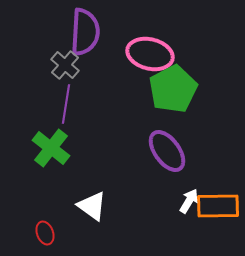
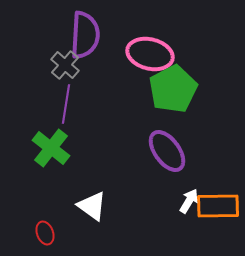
purple semicircle: moved 3 px down
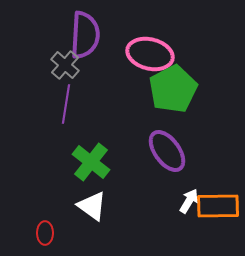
green cross: moved 40 px right, 14 px down
red ellipse: rotated 20 degrees clockwise
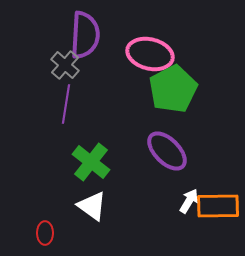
purple ellipse: rotated 9 degrees counterclockwise
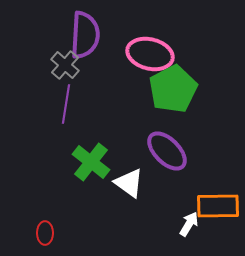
white arrow: moved 23 px down
white triangle: moved 37 px right, 23 px up
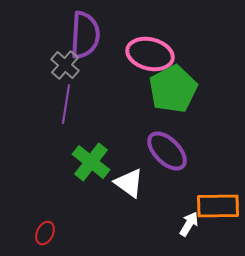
red ellipse: rotated 25 degrees clockwise
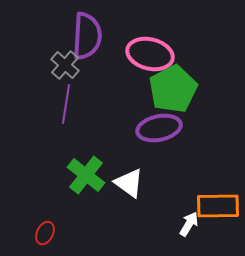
purple semicircle: moved 2 px right, 1 px down
purple ellipse: moved 8 px left, 23 px up; rotated 57 degrees counterclockwise
green cross: moved 5 px left, 13 px down
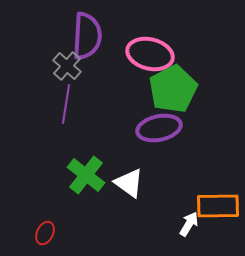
gray cross: moved 2 px right, 1 px down
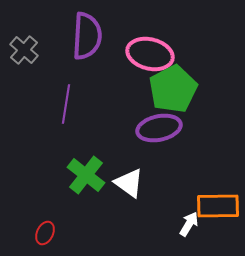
gray cross: moved 43 px left, 16 px up
